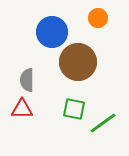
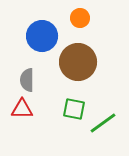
orange circle: moved 18 px left
blue circle: moved 10 px left, 4 px down
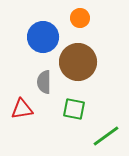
blue circle: moved 1 px right, 1 px down
gray semicircle: moved 17 px right, 2 px down
red triangle: rotated 10 degrees counterclockwise
green line: moved 3 px right, 13 px down
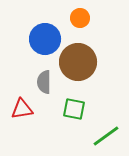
blue circle: moved 2 px right, 2 px down
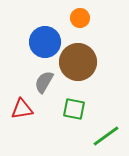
blue circle: moved 3 px down
gray semicircle: rotated 30 degrees clockwise
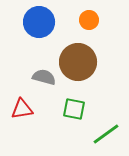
orange circle: moved 9 px right, 2 px down
blue circle: moved 6 px left, 20 px up
gray semicircle: moved 5 px up; rotated 75 degrees clockwise
green line: moved 2 px up
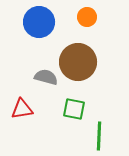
orange circle: moved 2 px left, 3 px up
gray semicircle: moved 2 px right
green line: moved 7 px left, 2 px down; rotated 52 degrees counterclockwise
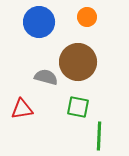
green square: moved 4 px right, 2 px up
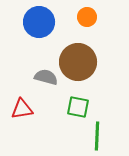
green line: moved 2 px left
